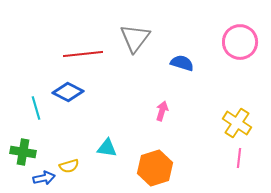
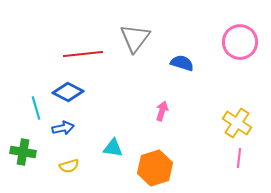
cyan triangle: moved 6 px right
blue arrow: moved 19 px right, 50 px up
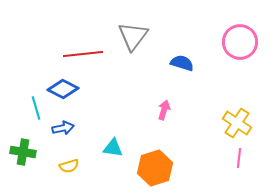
gray triangle: moved 2 px left, 2 px up
blue diamond: moved 5 px left, 3 px up
pink arrow: moved 2 px right, 1 px up
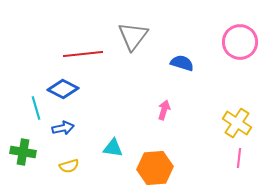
orange hexagon: rotated 12 degrees clockwise
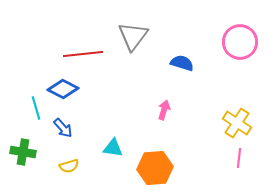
blue arrow: rotated 60 degrees clockwise
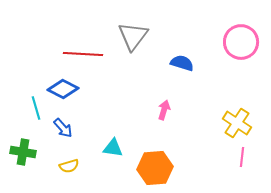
pink circle: moved 1 px right
red line: rotated 9 degrees clockwise
pink line: moved 3 px right, 1 px up
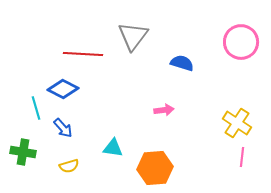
pink arrow: rotated 66 degrees clockwise
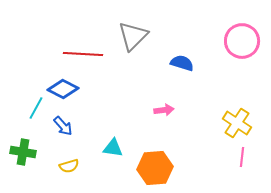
gray triangle: rotated 8 degrees clockwise
pink circle: moved 1 px right, 1 px up
cyan line: rotated 45 degrees clockwise
blue arrow: moved 2 px up
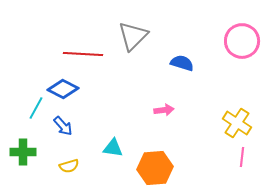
green cross: rotated 10 degrees counterclockwise
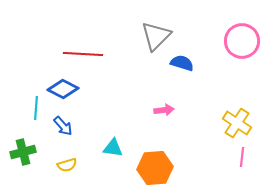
gray triangle: moved 23 px right
cyan line: rotated 25 degrees counterclockwise
green cross: rotated 15 degrees counterclockwise
yellow semicircle: moved 2 px left, 1 px up
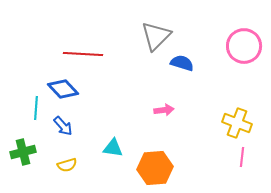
pink circle: moved 2 px right, 5 px down
blue diamond: rotated 20 degrees clockwise
yellow cross: rotated 12 degrees counterclockwise
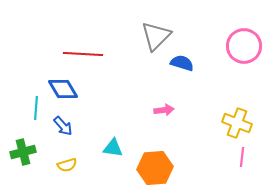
blue diamond: rotated 12 degrees clockwise
